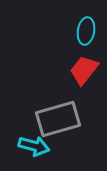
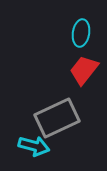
cyan ellipse: moved 5 px left, 2 px down
gray rectangle: moved 1 px left, 1 px up; rotated 9 degrees counterclockwise
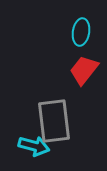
cyan ellipse: moved 1 px up
gray rectangle: moved 3 px left, 3 px down; rotated 72 degrees counterclockwise
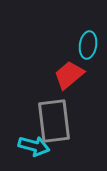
cyan ellipse: moved 7 px right, 13 px down
red trapezoid: moved 15 px left, 5 px down; rotated 12 degrees clockwise
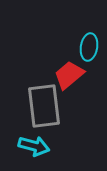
cyan ellipse: moved 1 px right, 2 px down
gray rectangle: moved 10 px left, 15 px up
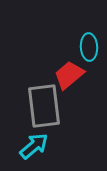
cyan ellipse: rotated 12 degrees counterclockwise
cyan arrow: rotated 56 degrees counterclockwise
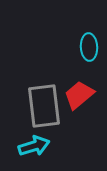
red trapezoid: moved 10 px right, 20 px down
cyan arrow: rotated 24 degrees clockwise
